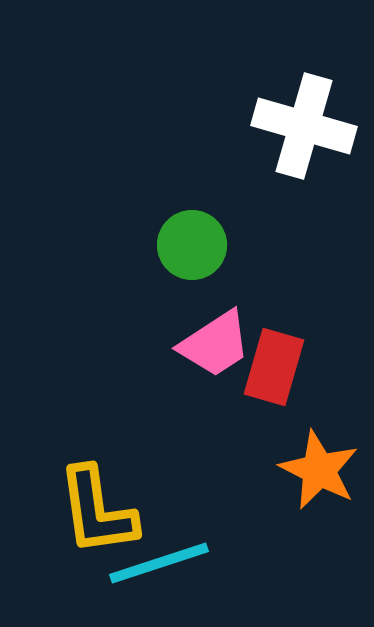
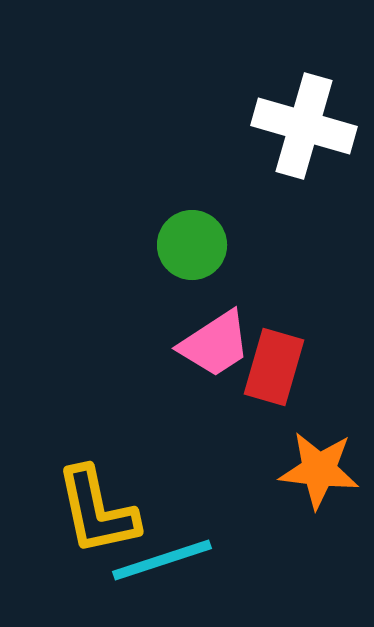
orange star: rotated 20 degrees counterclockwise
yellow L-shape: rotated 4 degrees counterclockwise
cyan line: moved 3 px right, 3 px up
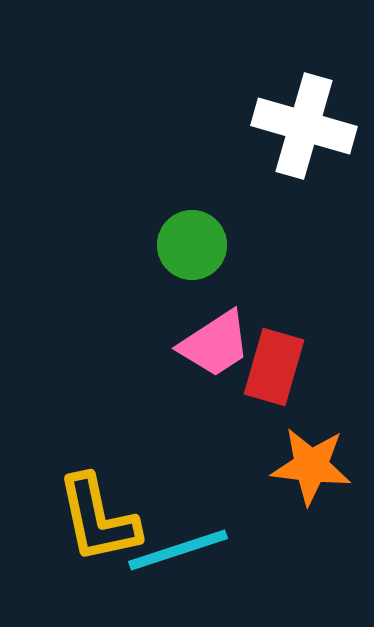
orange star: moved 8 px left, 4 px up
yellow L-shape: moved 1 px right, 8 px down
cyan line: moved 16 px right, 10 px up
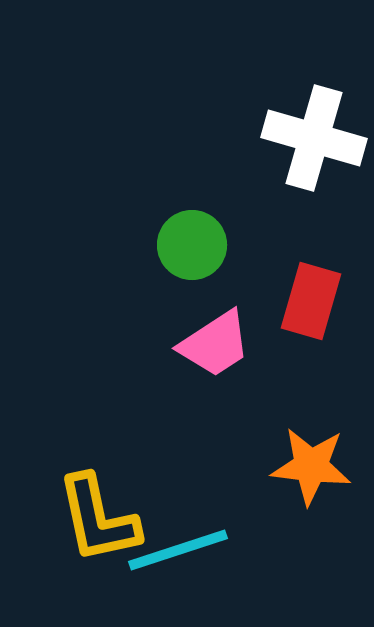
white cross: moved 10 px right, 12 px down
red rectangle: moved 37 px right, 66 px up
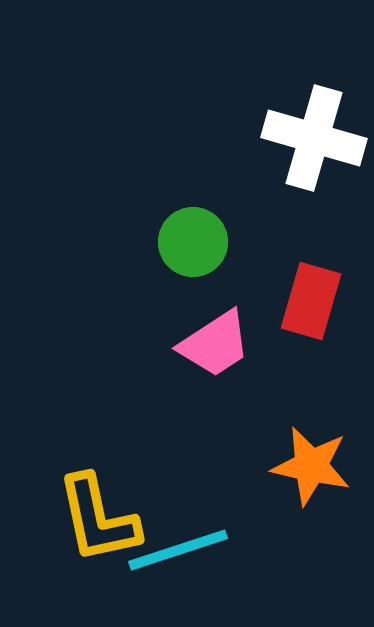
green circle: moved 1 px right, 3 px up
orange star: rotated 6 degrees clockwise
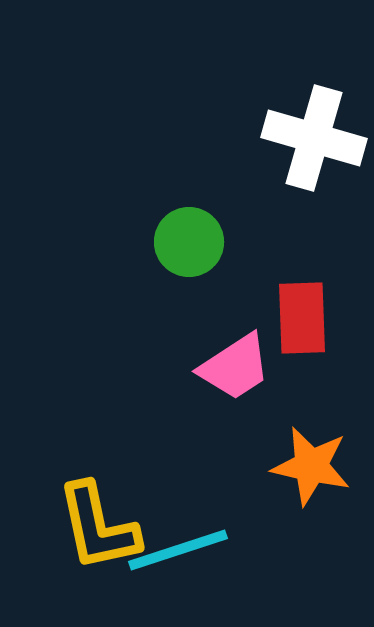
green circle: moved 4 px left
red rectangle: moved 9 px left, 17 px down; rotated 18 degrees counterclockwise
pink trapezoid: moved 20 px right, 23 px down
yellow L-shape: moved 8 px down
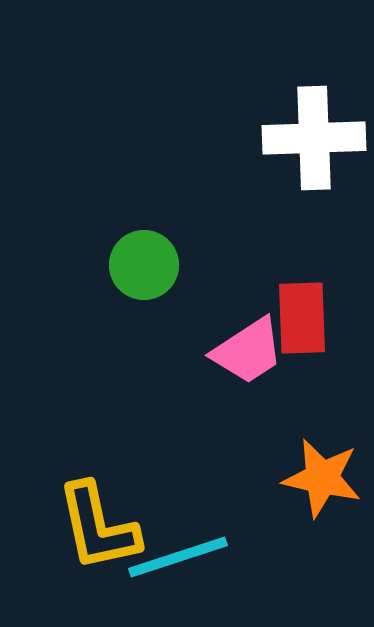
white cross: rotated 18 degrees counterclockwise
green circle: moved 45 px left, 23 px down
pink trapezoid: moved 13 px right, 16 px up
orange star: moved 11 px right, 12 px down
cyan line: moved 7 px down
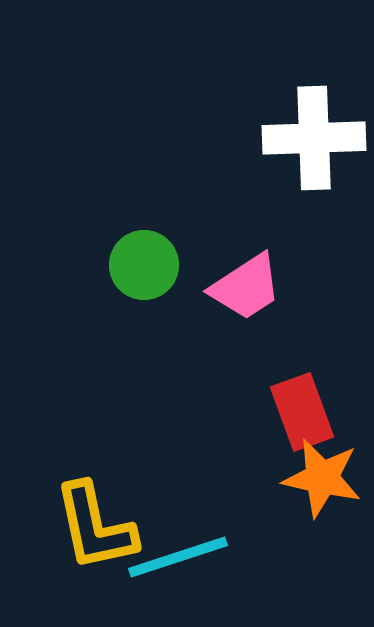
red rectangle: moved 94 px down; rotated 18 degrees counterclockwise
pink trapezoid: moved 2 px left, 64 px up
yellow L-shape: moved 3 px left
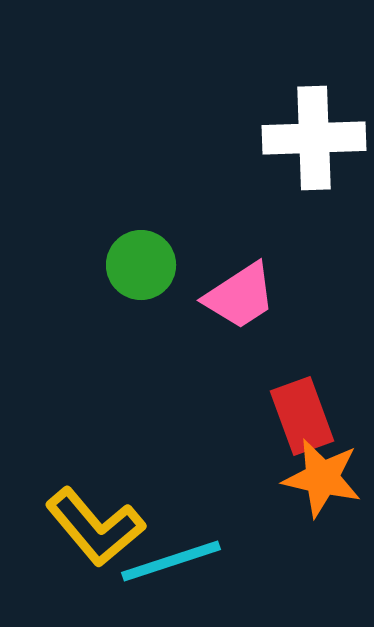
green circle: moved 3 px left
pink trapezoid: moved 6 px left, 9 px down
red rectangle: moved 4 px down
yellow L-shape: rotated 28 degrees counterclockwise
cyan line: moved 7 px left, 4 px down
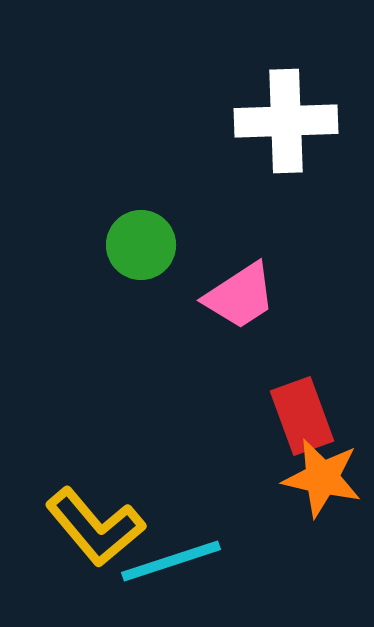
white cross: moved 28 px left, 17 px up
green circle: moved 20 px up
